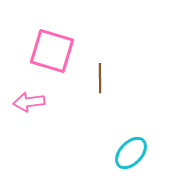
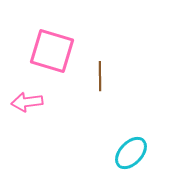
brown line: moved 2 px up
pink arrow: moved 2 px left
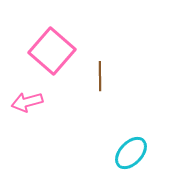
pink square: rotated 24 degrees clockwise
pink arrow: rotated 8 degrees counterclockwise
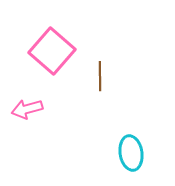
pink arrow: moved 7 px down
cyan ellipse: rotated 52 degrees counterclockwise
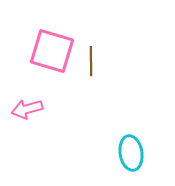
pink square: rotated 24 degrees counterclockwise
brown line: moved 9 px left, 15 px up
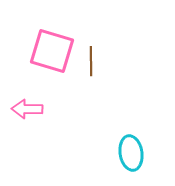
pink arrow: rotated 16 degrees clockwise
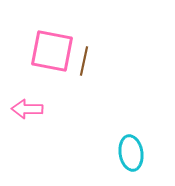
pink square: rotated 6 degrees counterclockwise
brown line: moved 7 px left; rotated 12 degrees clockwise
